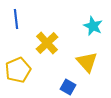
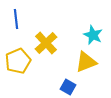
cyan star: moved 9 px down
yellow cross: moved 1 px left
yellow triangle: moved 1 px left; rotated 50 degrees clockwise
yellow pentagon: moved 9 px up
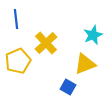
cyan star: rotated 24 degrees clockwise
yellow triangle: moved 1 px left, 2 px down
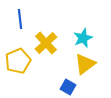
blue line: moved 4 px right
cyan star: moved 10 px left, 3 px down
yellow triangle: rotated 15 degrees counterclockwise
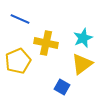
blue line: rotated 60 degrees counterclockwise
yellow cross: rotated 35 degrees counterclockwise
yellow triangle: moved 3 px left
blue square: moved 6 px left
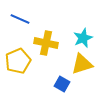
yellow triangle: rotated 20 degrees clockwise
blue square: moved 3 px up
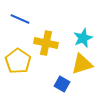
yellow pentagon: rotated 15 degrees counterclockwise
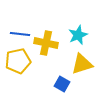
blue line: moved 15 px down; rotated 18 degrees counterclockwise
cyan star: moved 5 px left, 3 px up
yellow pentagon: rotated 25 degrees clockwise
